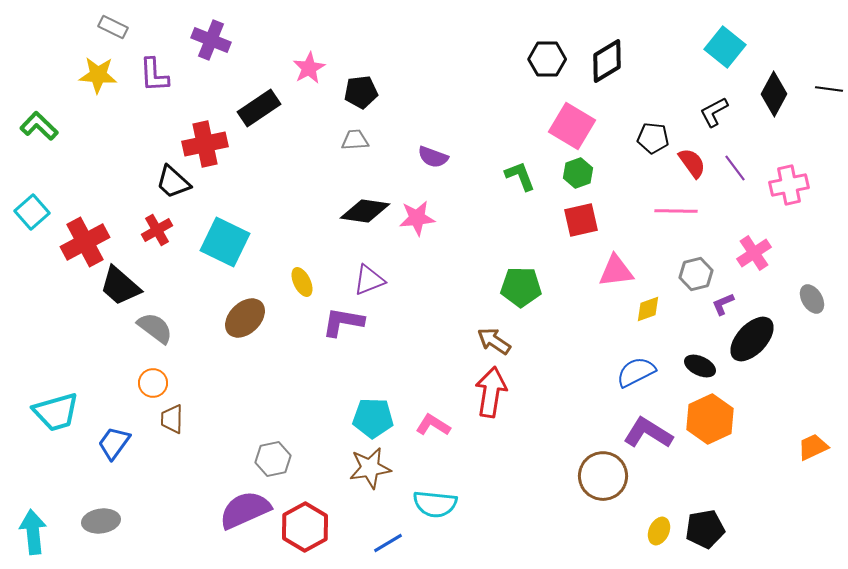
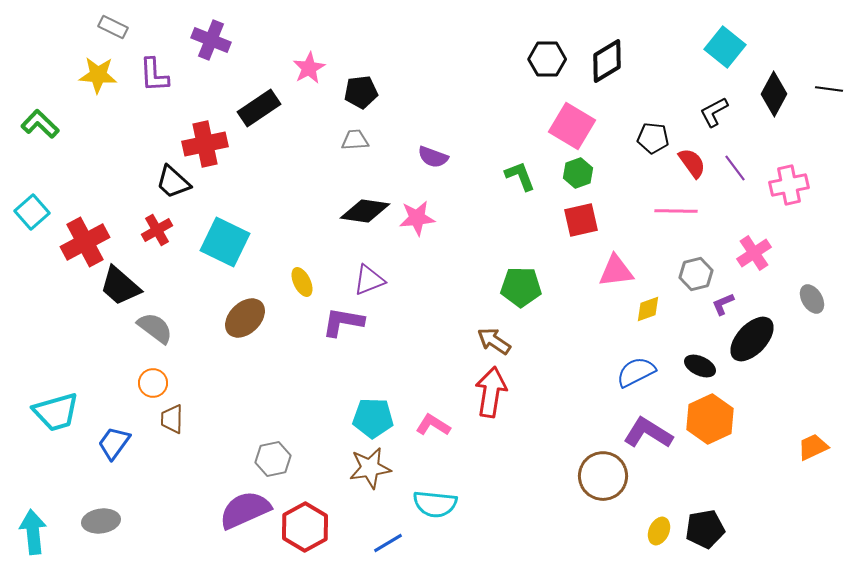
green L-shape at (39, 126): moved 1 px right, 2 px up
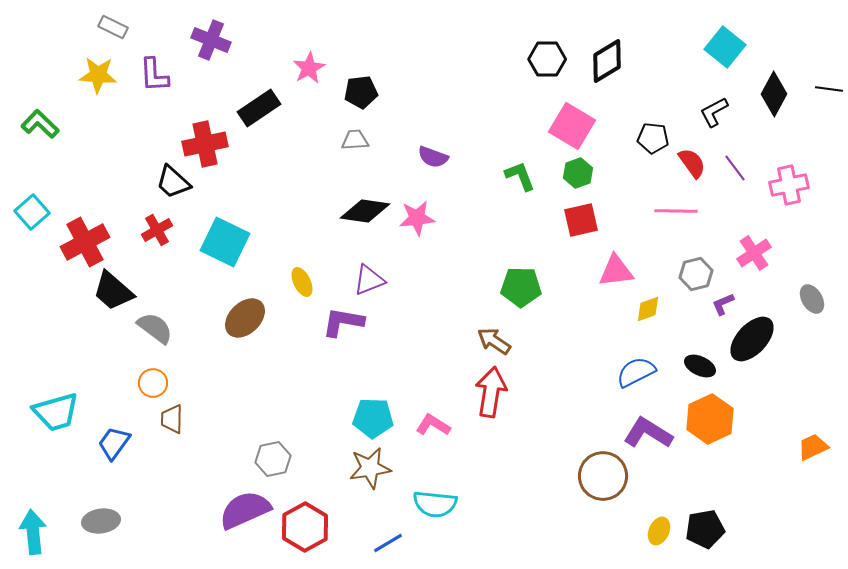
black trapezoid at (120, 286): moved 7 px left, 5 px down
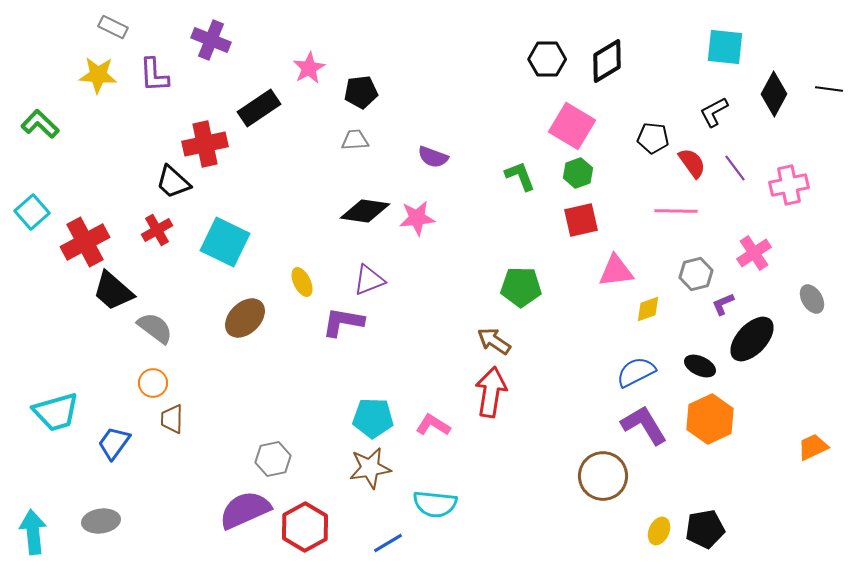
cyan square at (725, 47): rotated 33 degrees counterclockwise
purple L-shape at (648, 433): moved 4 px left, 8 px up; rotated 27 degrees clockwise
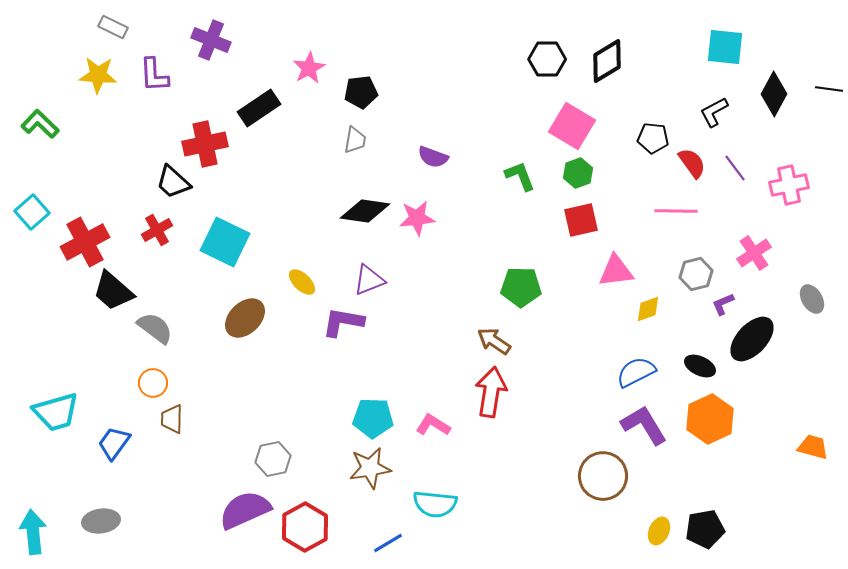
gray trapezoid at (355, 140): rotated 104 degrees clockwise
yellow ellipse at (302, 282): rotated 20 degrees counterclockwise
orange trapezoid at (813, 447): rotated 40 degrees clockwise
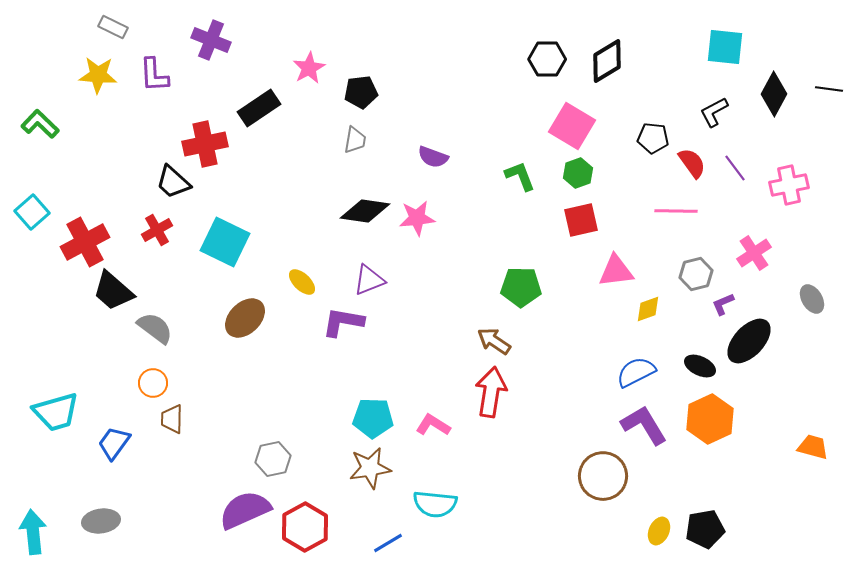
black ellipse at (752, 339): moved 3 px left, 2 px down
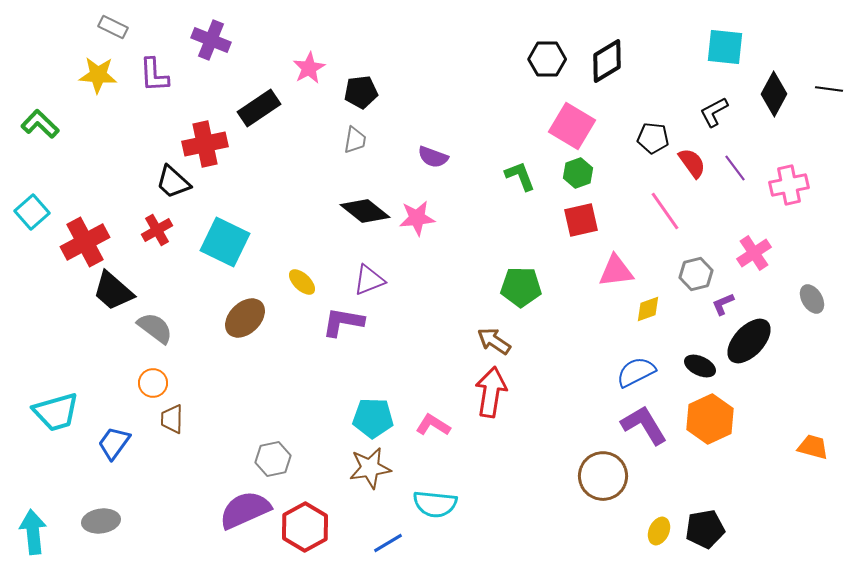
black diamond at (365, 211): rotated 30 degrees clockwise
pink line at (676, 211): moved 11 px left; rotated 54 degrees clockwise
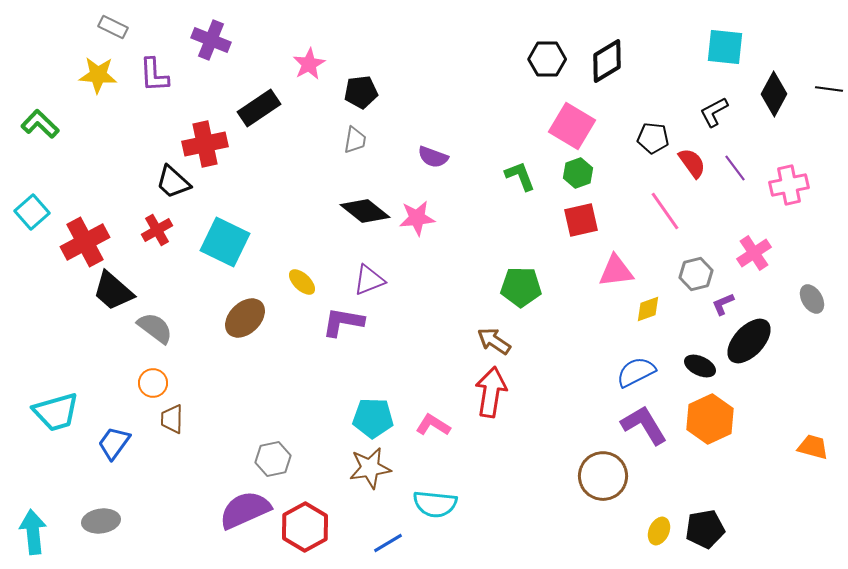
pink star at (309, 68): moved 4 px up
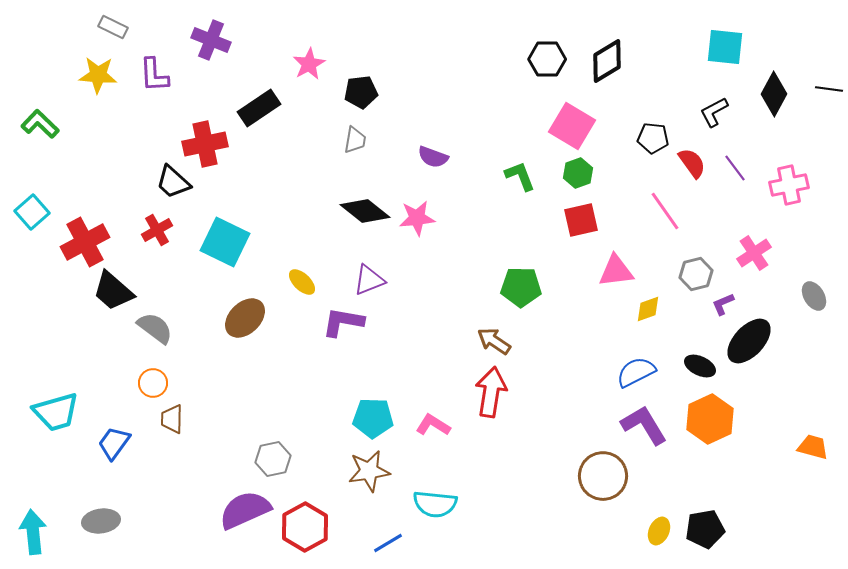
gray ellipse at (812, 299): moved 2 px right, 3 px up
brown star at (370, 468): moved 1 px left, 3 px down
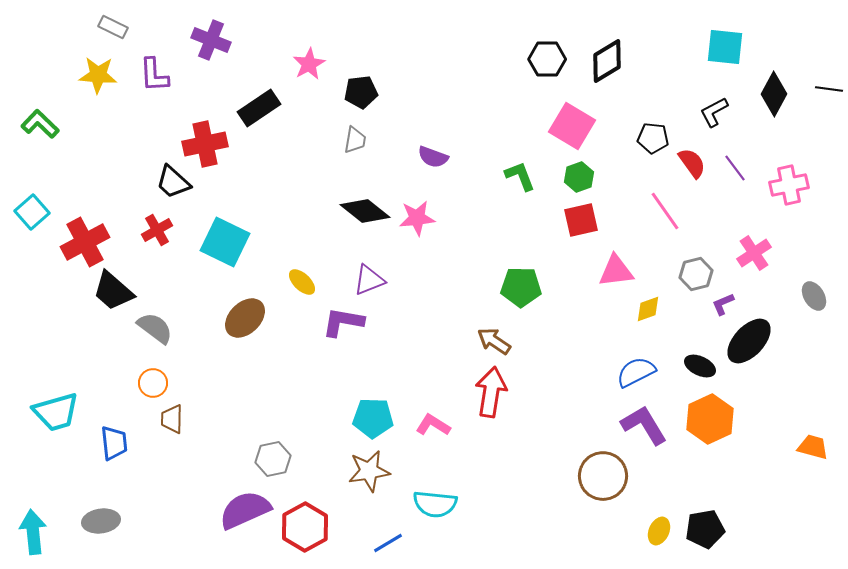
green hexagon at (578, 173): moved 1 px right, 4 px down
blue trapezoid at (114, 443): rotated 138 degrees clockwise
